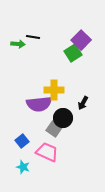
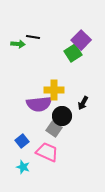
black circle: moved 1 px left, 2 px up
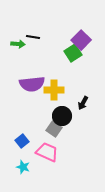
purple semicircle: moved 7 px left, 20 px up
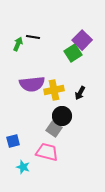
purple square: moved 1 px right
green arrow: rotated 72 degrees counterclockwise
yellow cross: rotated 12 degrees counterclockwise
black arrow: moved 3 px left, 10 px up
blue square: moved 9 px left; rotated 24 degrees clockwise
pink trapezoid: rotated 10 degrees counterclockwise
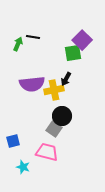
green square: rotated 24 degrees clockwise
black arrow: moved 14 px left, 14 px up
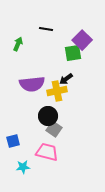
black line: moved 13 px right, 8 px up
black arrow: rotated 24 degrees clockwise
yellow cross: moved 3 px right, 1 px down
black circle: moved 14 px left
cyan star: rotated 24 degrees counterclockwise
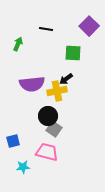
purple square: moved 7 px right, 14 px up
green square: rotated 12 degrees clockwise
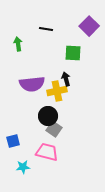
green arrow: rotated 32 degrees counterclockwise
black arrow: rotated 112 degrees clockwise
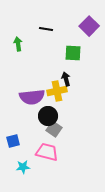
purple semicircle: moved 13 px down
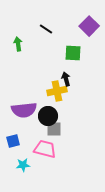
black line: rotated 24 degrees clockwise
purple semicircle: moved 8 px left, 13 px down
gray square: rotated 35 degrees counterclockwise
pink trapezoid: moved 2 px left, 3 px up
cyan star: moved 2 px up
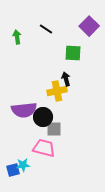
green arrow: moved 1 px left, 7 px up
black circle: moved 5 px left, 1 px down
blue square: moved 29 px down
pink trapezoid: moved 1 px left, 1 px up
